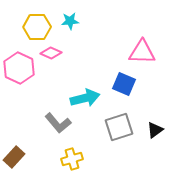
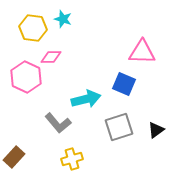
cyan star: moved 7 px left, 2 px up; rotated 24 degrees clockwise
yellow hexagon: moved 4 px left, 1 px down; rotated 8 degrees clockwise
pink diamond: moved 4 px down; rotated 25 degrees counterclockwise
pink hexagon: moved 7 px right, 9 px down
cyan arrow: moved 1 px right, 1 px down
black triangle: moved 1 px right
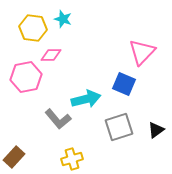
pink triangle: rotated 48 degrees counterclockwise
pink diamond: moved 2 px up
pink hexagon: rotated 24 degrees clockwise
gray L-shape: moved 4 px up
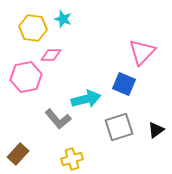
brown rectangle: moved 4 px right, 3 px up
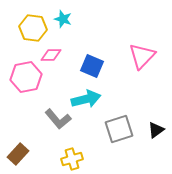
pink triangle: moved 4 px down
blue square: moved 32 px left, 18 px up
gray square: moved 2 px down
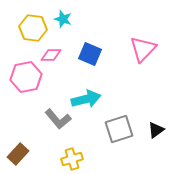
pink triangle: moved 1 px right, 7 px up
blue square: moved 2 px left, 12 px up
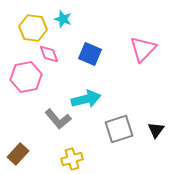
pink diamond: moved 2 px left, 1 px up; rotated 70 degrees clockwise
black triangle: rotated 18 degrees counterclockwise
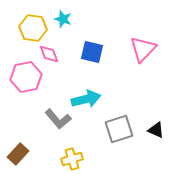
blue square: moved 2 px right, 2 px up; rotated 10 degrees counterclockwise
black triangle: rotated 42 degrees counterclockwise
